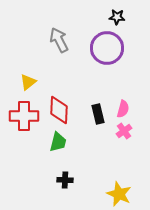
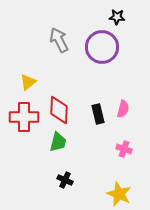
purple circle: moved 5 px left, 1 px up
red cross: moved 1 px down
pink cross: moved 18 px down; rotated 35 degrees counterclockwise
black cross: rotated 21 degrees clockwise
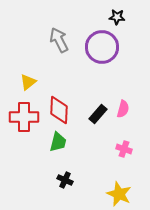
black rectangle: rotated 54 degrees clockwise
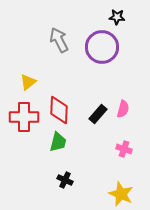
yellow star: moved 2 px right
